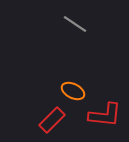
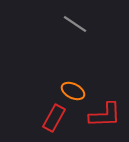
red L-shape: rotated 8 degrees counterclockwise
red rectangle: moved 2 px right, 2 px up; rotated 16 degrees counterclockwise
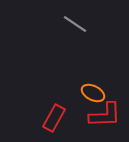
orange ellipse: moved 20 px right, 2 px down
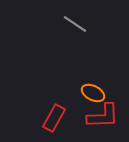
red L-shape: moved 2 px left, 1 px down
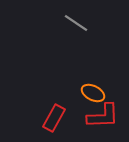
gray line: moved 1 px right, 1 px up
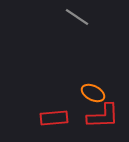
gray line: moved 1 px right, 6 px up
red rectangle: rotated 56 degrees clockwise
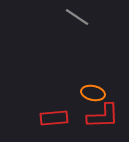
orange ellipse: rotated 15 degrees counterclockwise
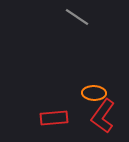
orange ellipse: moved 1 px right; rotated 10 degrees counterclockwise
red L-shape: rotated 128 degrees clockwise
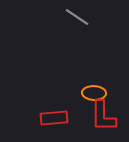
red L-shape: rotated 36 degrees counterclockwise
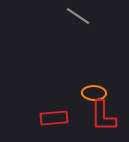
gray line: moved 1 px right, 1 px up
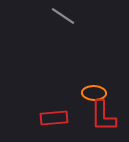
gray line: moved 15 px left
